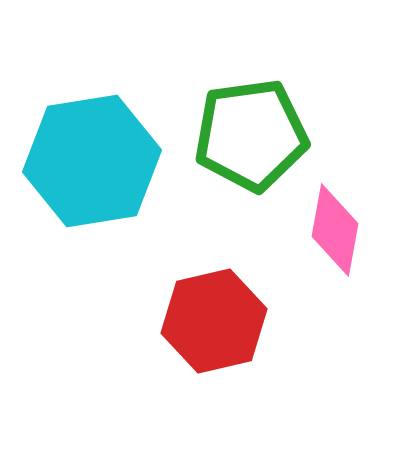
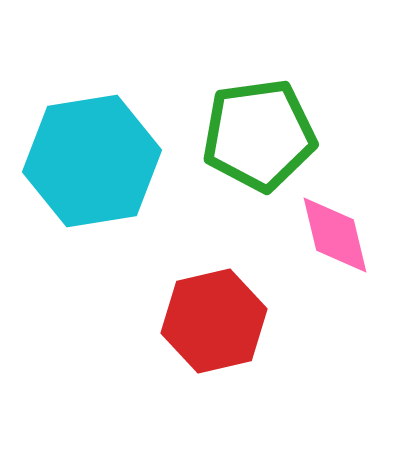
green pentagon: moved 8 px right
pink diamond: moved 5 px down; rotated 24 degrees counterclockwise
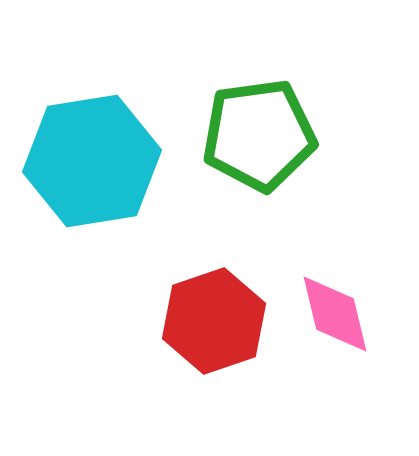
pink diamond: moved 79 px down
red hexagon: rotated 6 degrees counterclockwise
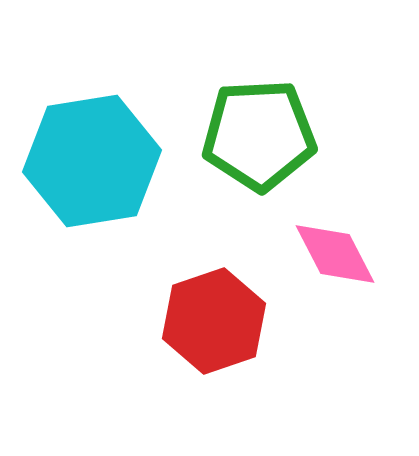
green pentagon: rotated 5 degrees clockwise
pink diamond: moved 60 px up; rotated 14 degrees counterclockwise
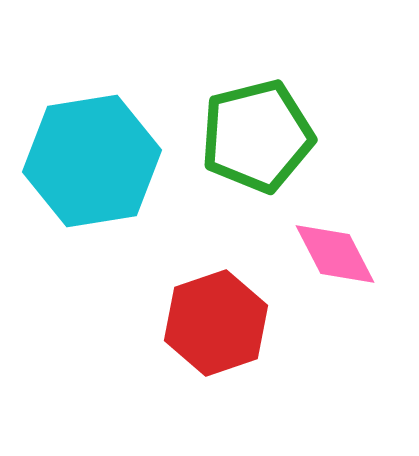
green pentagon: moved 2 px left, 1 px down; rotated 11 degrees counterclockwise
red hexagon: moved 2 px right, 2 px down
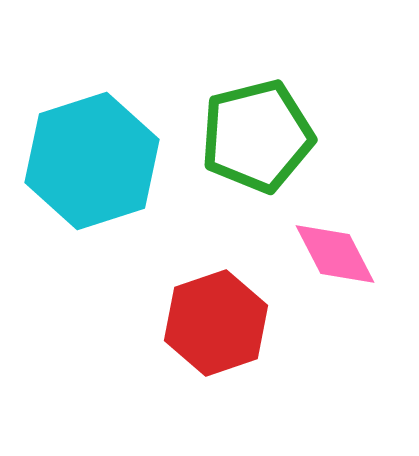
cyan hexagon: rotated 9 degrees counterclockwise
